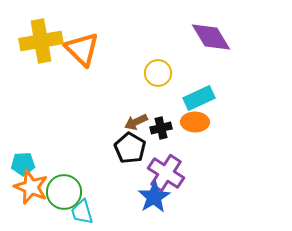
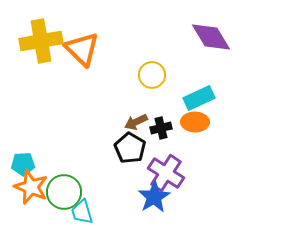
yellow circle: moved 6 px left, 2 px down
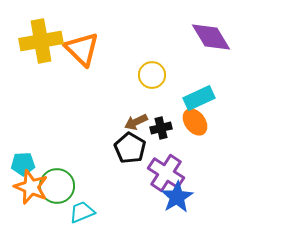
orange ellipse: rotated 52 degrees clockwise
green circle: moved 7 px left, 6 px up
blue star: moved 23 px right
cyan trapezoid: rotated 84 degrees clockwise
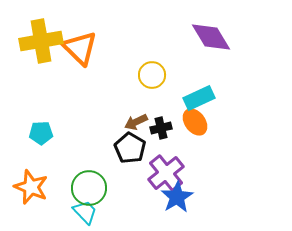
orange triangle: moved 2 px left, 1 px up
cyan pentagon: moved 18 px right, 31 px up
purple cross: rotated 18 degrees clockwise
green circle: moved 32 px right, 2 px down
cyan trapezoid: moved 3 px right; rotated 68 degrees clockwise
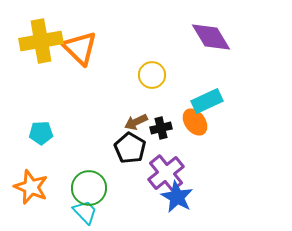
cyan rectangle: moved 8 px right, 3 px down
blue star: rotated 12 degrees counterclockwise
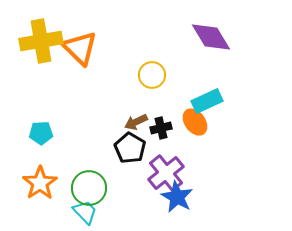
orange star: moved 9 px right, 4 px up; rotated 16 degrees clockwise
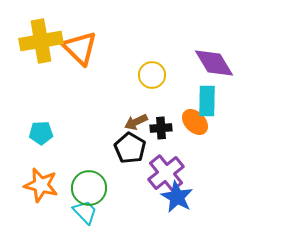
purple diamond: moved 3 px right, 26 px down
cyan rectangle: rotated 64 degrees counterclockwise
orange ellipse: rotated 8 degrees counterclockwise
black cross: rotated 10 degrees clockwise
orange star: moved 1 px right, 2 px down; rotated 24 degrees counterclockwise
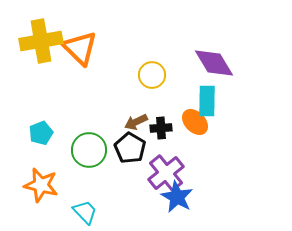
cyan pentagon: rotated 20 degrees counterclockwise
green circle: moved 38 px up
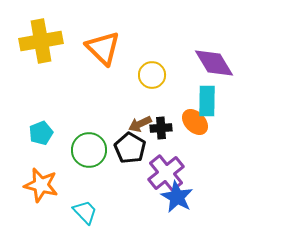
orange triangle: moved 23 px right
brown arrow: moved 4 px right, 2 px down
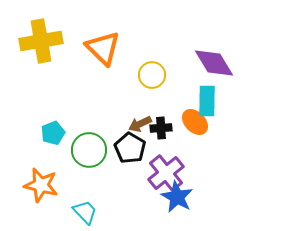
cyan pentagon: moved 12 px right
